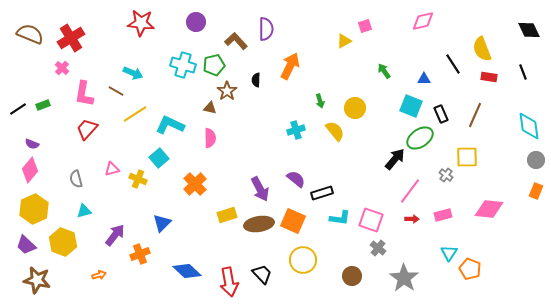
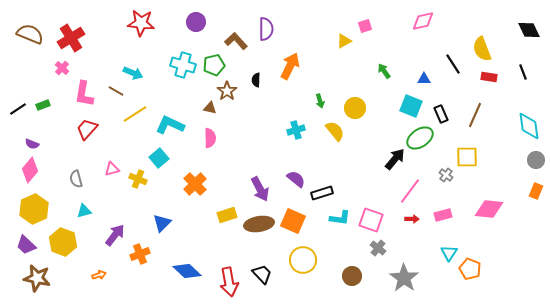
brown star at (37, 280): moved 2 px up
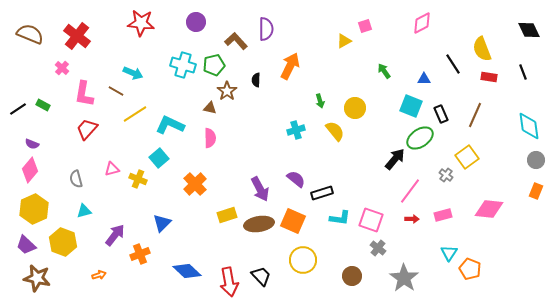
pink diamond at (423, 21): moved 1 px left, 2 px down; rotated 15 degrees counterclockwise
red cross at (71, 38): moved 6 px right, 2 px up; rotated 20 degrees counterclockwise
green rectangle at (43, 105): rotated 48 degrees clockwise
yellow square at (467, 157): rotated 35 degrees counterclockwise
black trapezoid at (262, 274): moved 1 px left, 2 px down
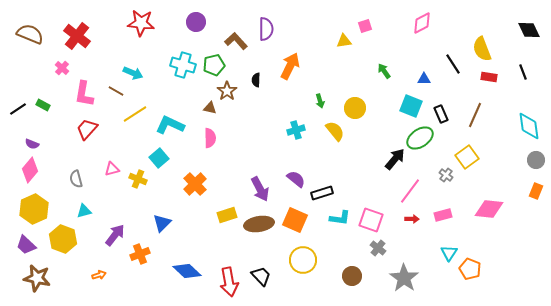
yellow triangle at (344, 41): rotated 21 degrees clockwise
orange square at (293, 221): moved 2 px right, 1 px up
yellow hexagon at (63, 242): moved 3 px up
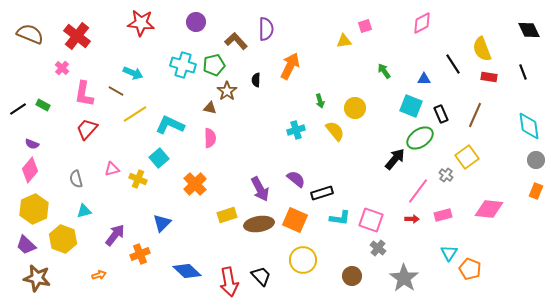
pink line at (410, 191): moved 8 px right
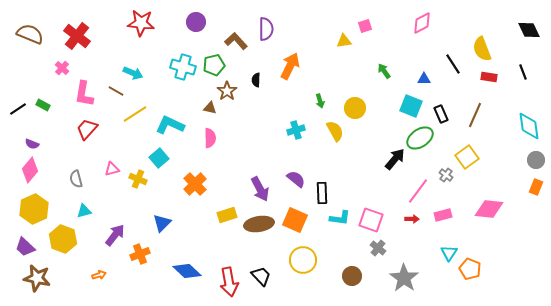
cyan cross at (183, 65): moved 2 px down
yellow semicircle at (335, 131): rotated 10 degrees clockwise
orange rectangle at (536, 191): moved 4 px up
black rectangle at (322, 193): rotated 75 degrees counterclockwise
purple trapezoid at (26, 245): moved 1 px left, 2 px down
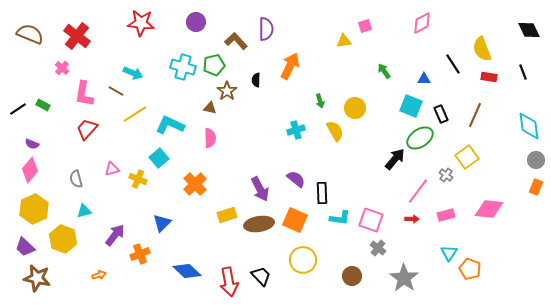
pink rectangle at (443, 215): moved 3 px right
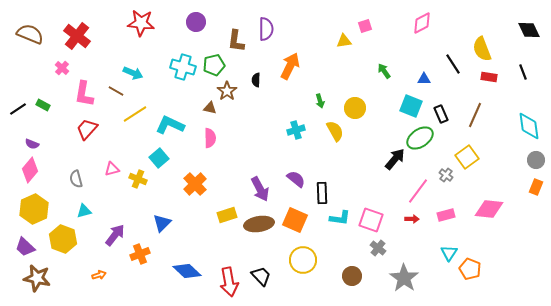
brown L-shape at (236, 41): rotated 130 degrees counterclockwise
